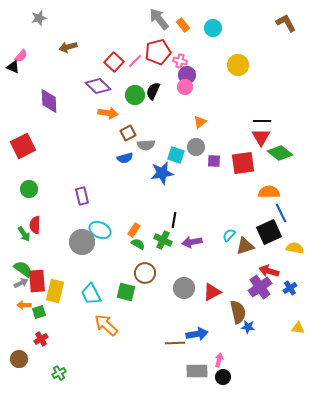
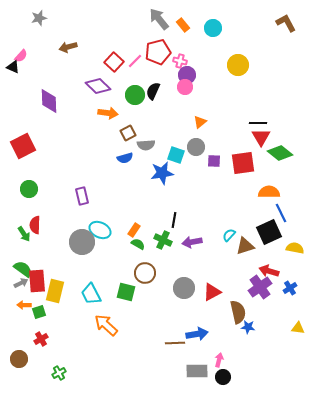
black line at (262, 121): moved 4 px left, 2 px down
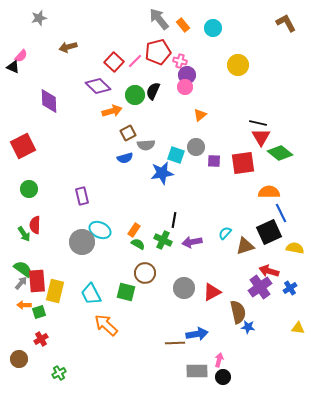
orange arrow at (108, 113): moved 4 px right, 2 px up; rotated 24 degrees counterclockwise
orange triangle at (200, 122): moved 7 px up
black line at (258, 123): rotated 12 degrees clockwise
cyan semicircle at (229, 235): moved 4 px left, 2 px up
gray arrow at (21, 283): rotated 24 degrees counterclockwise
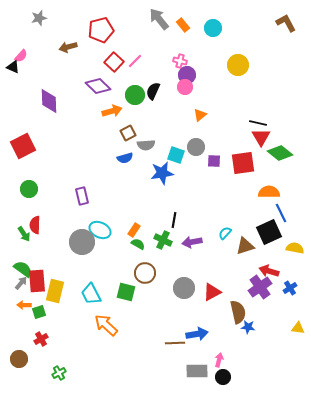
red pentagon at (158, 52): moved 57 px left, 22 px up
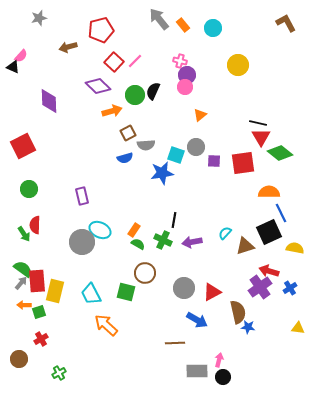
blue arrow at (197, 334): moved 14 px up; rotated 40 degrees clockwise
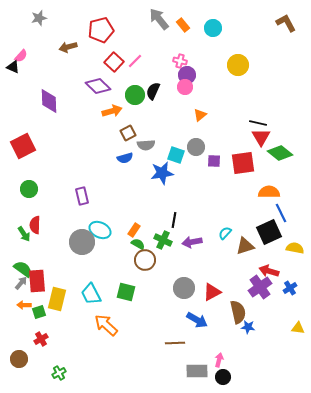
brown circle at (145, 273): moved 13 px up
yellow rectangle at (55, 291): moved 2 px right, 8 px down
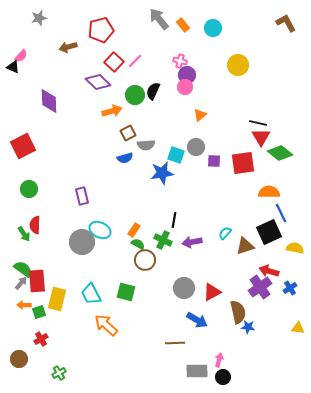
purple diamond at (98, 86): moved 4 px up
